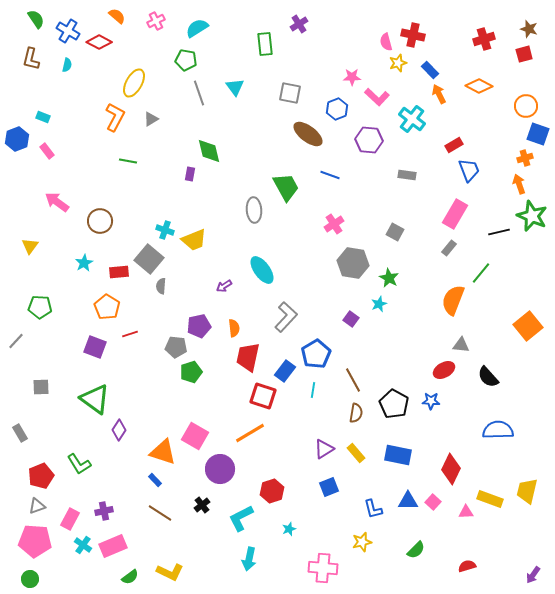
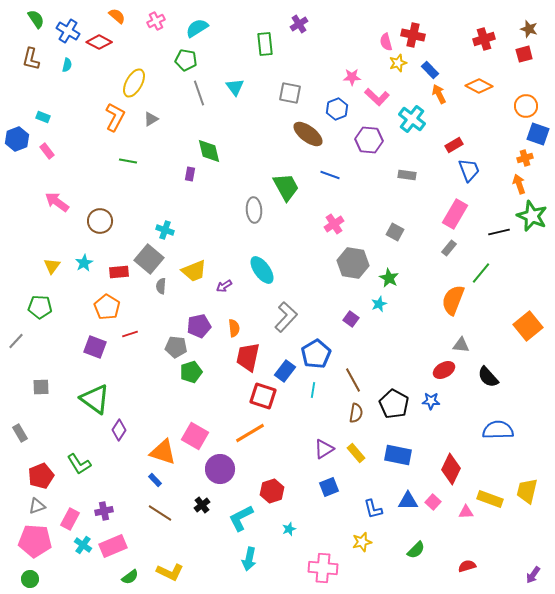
yellow trapezoid at (194, 240): moved 31 px down
yellow triangle at (30, 246): moved 22 px right, 20 px down
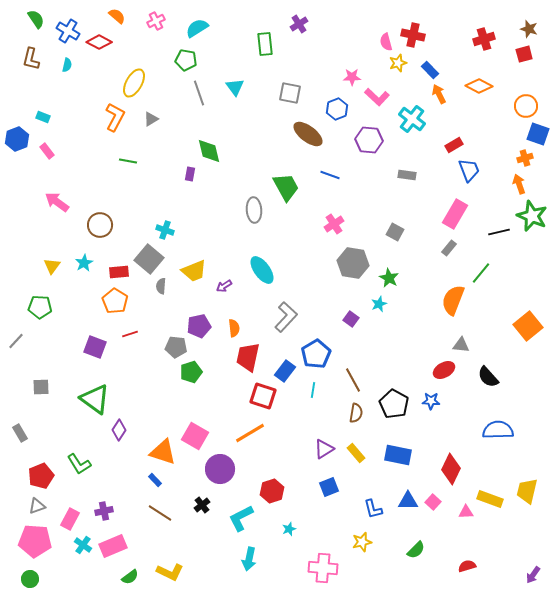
brown circle at (100, 221): moved 4 px down
orange pentagon at (107, 307): moved 8 px right, 6 px up
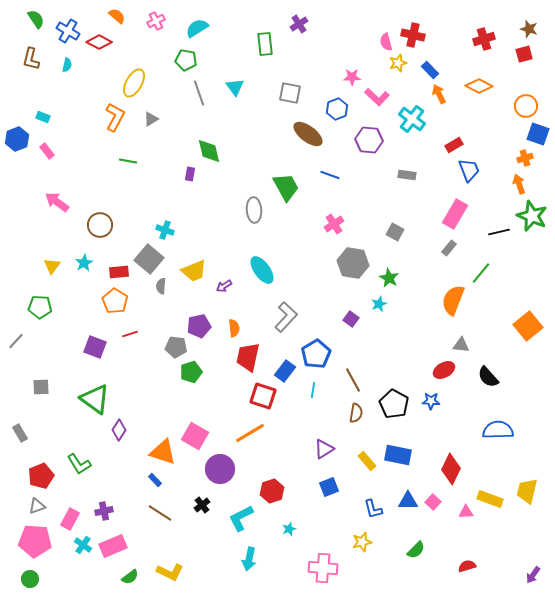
yellow rectangle at (356, 453): moved 11 px right, 8 px down
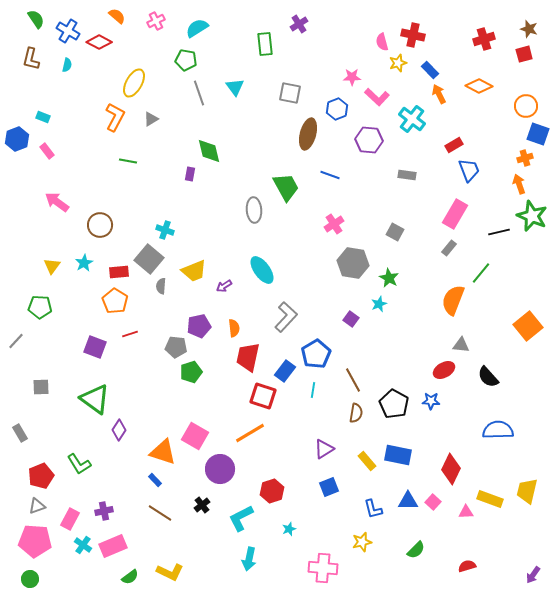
pink semicircle at (386, 42): moved 4 px left
brown ellipse at (308, 134): rotated 68 degrees clockwise
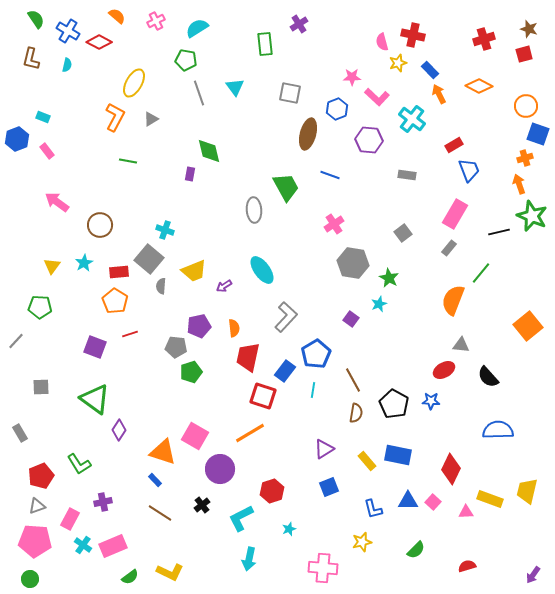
gray square at (395, 232): moved 8 px right, 1 px down; rotated 24 degrees clockwise
purple cross at (104, 511): moved 1 px left, 9 px up
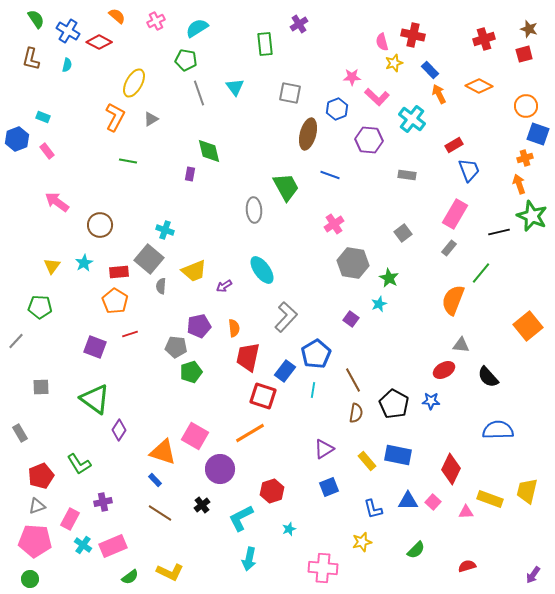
yellow star at (398, 63): moved 4 px left
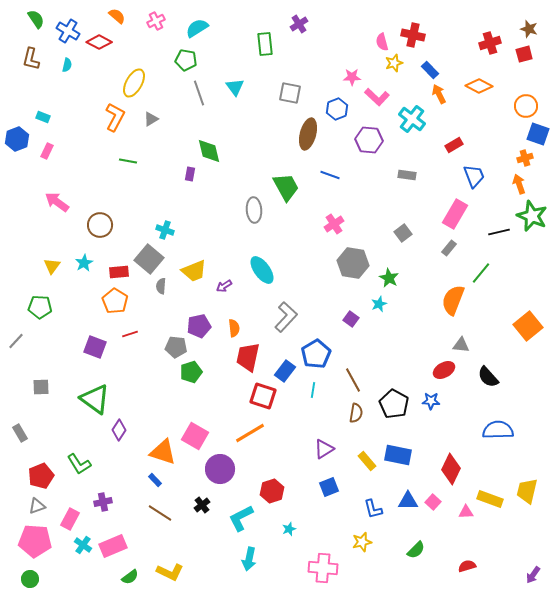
red cross at (484, 39): moved 6 px right, 4 px down
pink rectangle at (47, 151): rotated 63 degrees clockwise
blue trapezoid at (469, 170): moved 5 px right, 6 px down
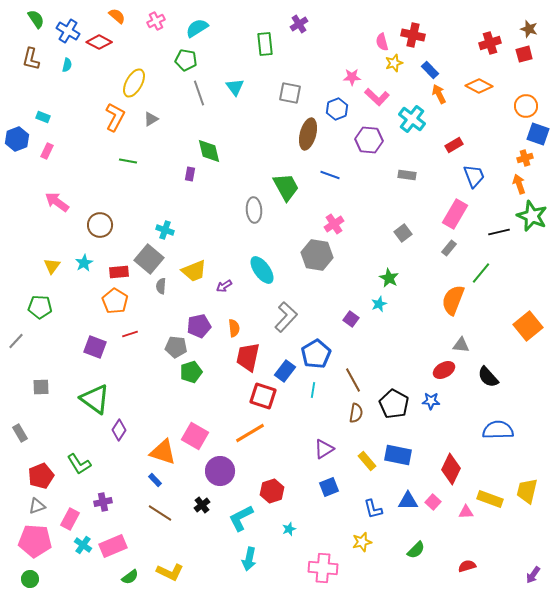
gray hexagon at (353, 263): moved 36 px left, 8 px up
purple circle at (220, 469): moved 2 px down
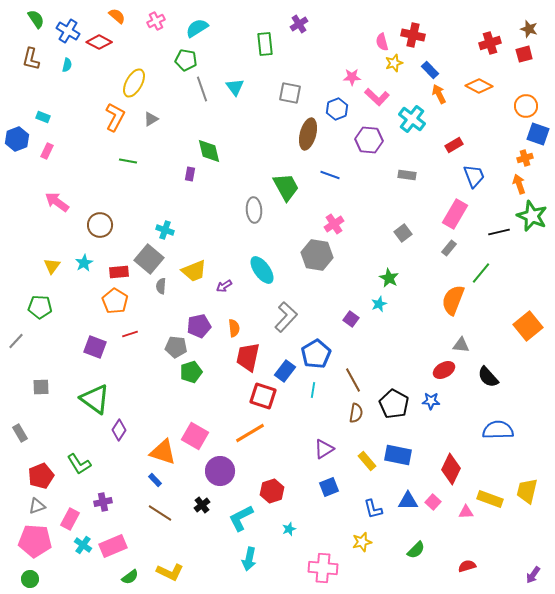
gray line at (199, 93): moved 3 px right, 4 px up
